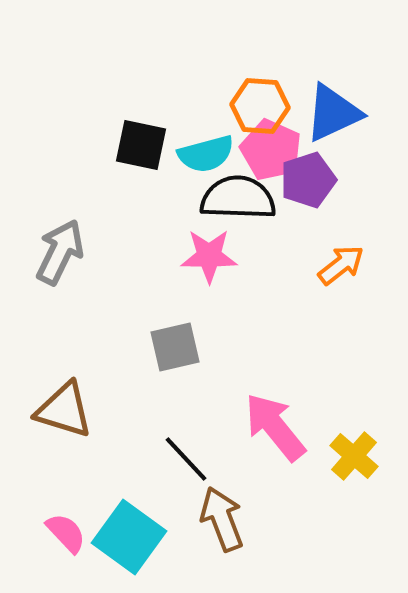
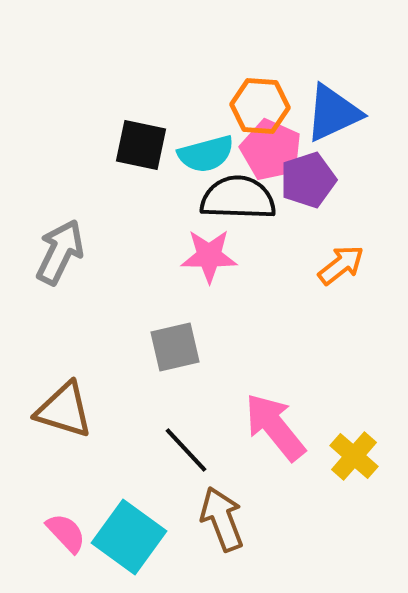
black line: moved 9 px up
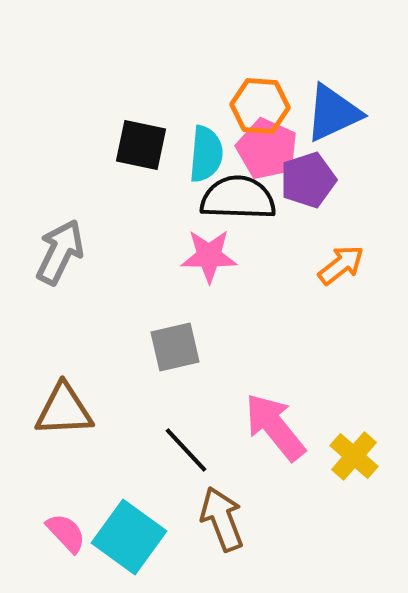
pink pentagon: moved 4 px left, 1 px up
cyan semicircle: rotated 70 degrees counterclockwise
brown triangle: rotated 20 degrees counterclockwise
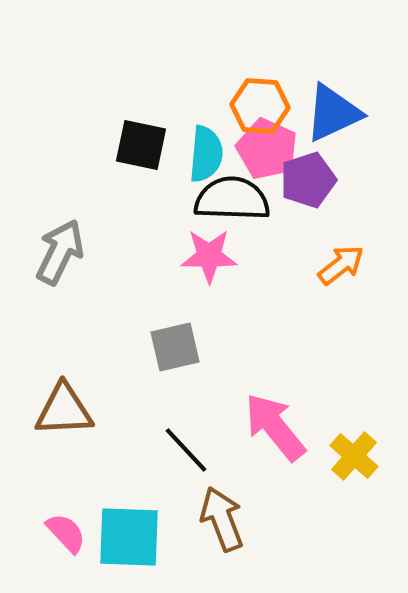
black semicircle: moved 6 px left, 1 px down
cyan square: rotated 34 degrees counterclockwise
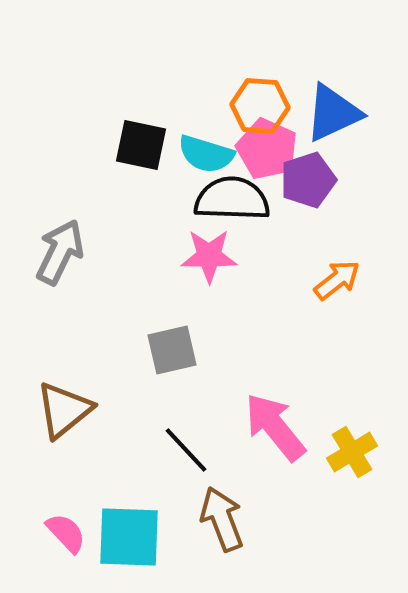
cyan semicircle: rotated 102 degrees clockwise
orange arrow: moved 4 px left, 15 px down
gray square: moved 3 px left, 3 px down
brown triangle: rotated 36 degrees counterclockwise
yellow cross: moved 2 px left, 4 px up; rotated 18 degrees clockwise
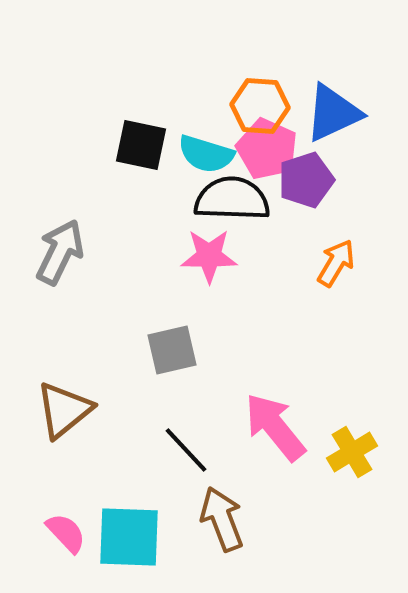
purple pentagon: moved 2 px left
orange arrow: moved 1 px left, 17 px up; rotated 21 degrees counterclockwise
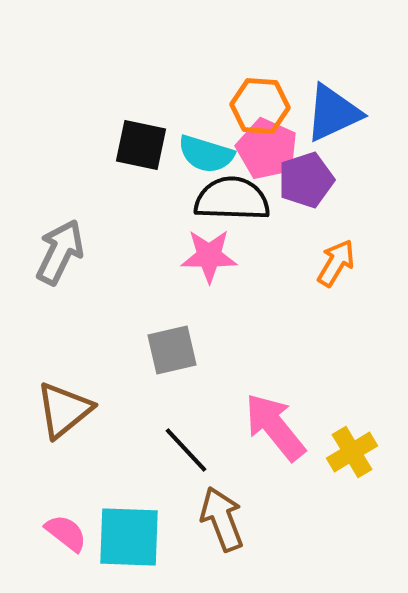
pink semicircle: rotated 9 degrees counterclockwise
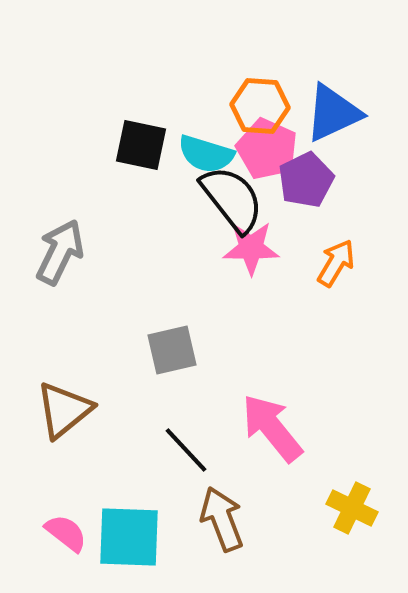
purple pentagon: rotated 8 degrees counterclockwise
black semicircle: rotated 50 degrees clockwise
pink star: moved 42 px right, 8 px up
pink arrow: moved 3 px left, 1 px down
yellow cross: moved 56 px down; rotated 33 degrees counterclockwise
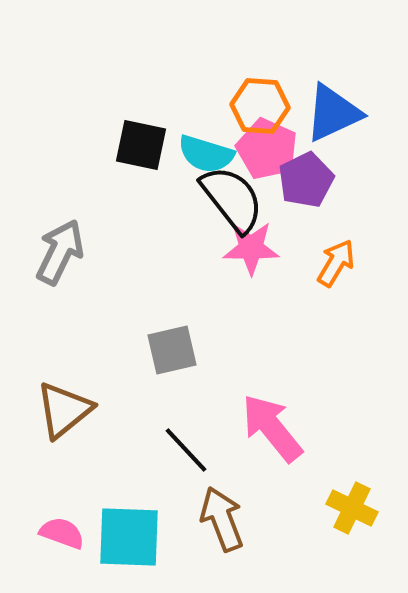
pink semicircle: moved 4 px left; rotated 18 degrees counterclockwise
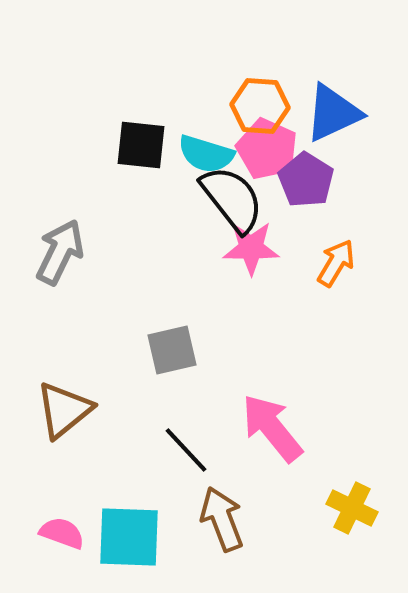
black square: rotated 6 degrees counterclockwise
purple pentagon: rotated 14 degrees counterclockwise
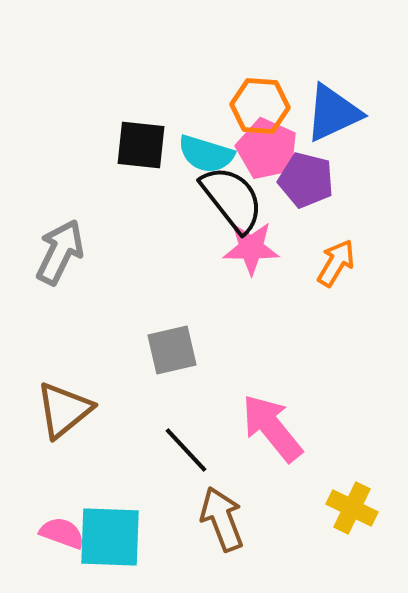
purple pentagon: rotated 18 degrees counterclockwise
cyan square: moved 19 px left
